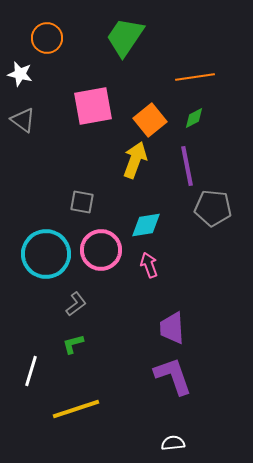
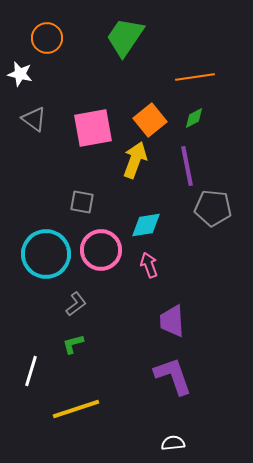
pink square: moved 22 px down
gray triangle: moved 11 px right, 1 px up
purple trapezoid: moved 7 px up
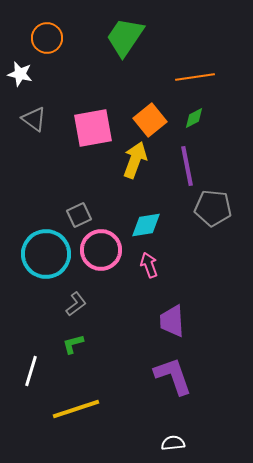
gray square: moved 3 px left, 13 px down; rotated 35 degrees counterclockwise
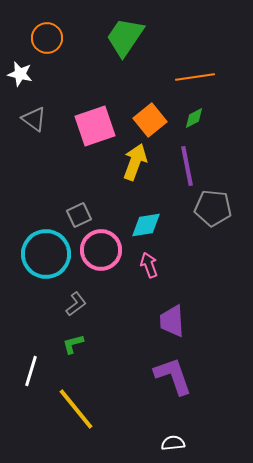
pink square: moved 2 px right, 2 px up; rotated 9 degrees counterclockwise
yellow arrow: moved 2 px down
yellow line: rotated 69 degrees clockwise
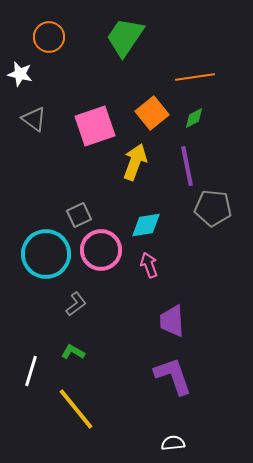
orange circle: moved 2 px right, 1 px up
orange square: moved 2 px right, 7 px up
green L-shape: moved 8 px down; rotated 45 degrees clockwise
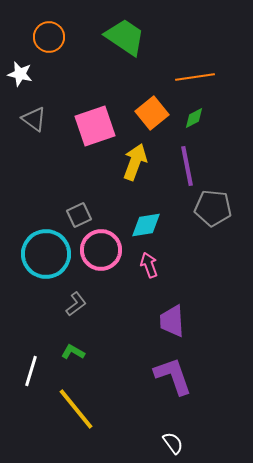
green trapezoid: rotated 90 degrees clockwise
white semicircle: rotated 60 degrees clockwise
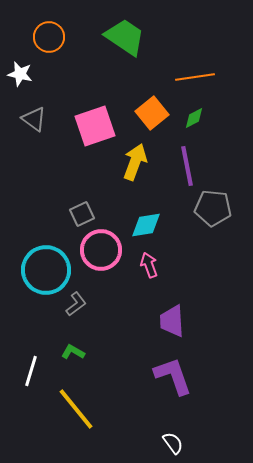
gray square: moved 3 px right, 1 px up
cyan circle: moved 16 px down
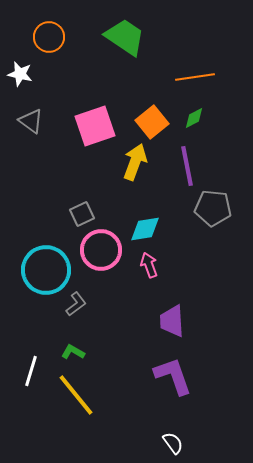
orange square: moved 9 px down
gray triangle: moved 3 px left, 2 px down
cyan diamond: moved 1 px left, 4 px down
yellow line: moved 14 px up
